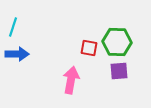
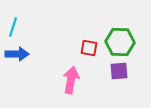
green hexagon: moved 3 px right
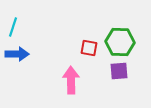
pink arrow: rotated 12 degrees counterclockwise
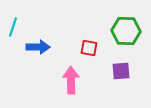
green hexagon: moved 6 px right, 11 px up
blue arrow: moved 21 px right, 7 px up
purple square: moved 2 px right
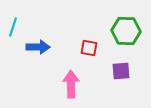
pink arrow: moved 4 px down
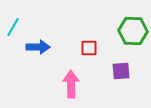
cyan line: rotated 12 degrees clockwise
green hexagon: moved 7 px right
red square: rotated 12 degrees counterclockwise
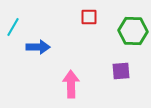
red square: moved 31 px up
